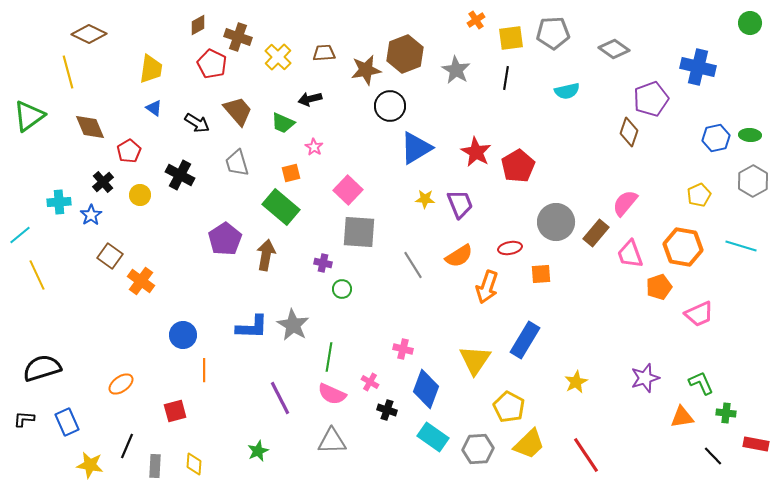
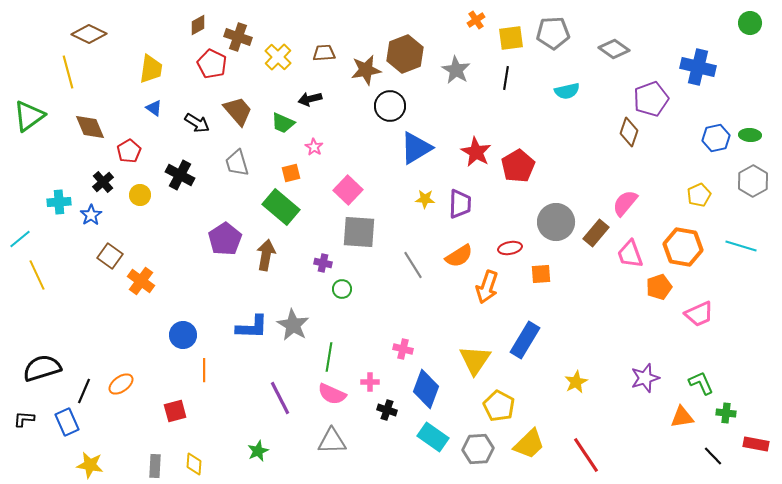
purple trapezoid at (460, 204): rotated 24 degrees clockwise
cyan line at (20, 235): moved 4 px down
pink cross at (370, 382): rotated 30 degrees counterclockwise
yellow pentagon at (509, 407): moved 10 px left, 1 px up
black line at (127, 446): moved 43 px left, 55 px up
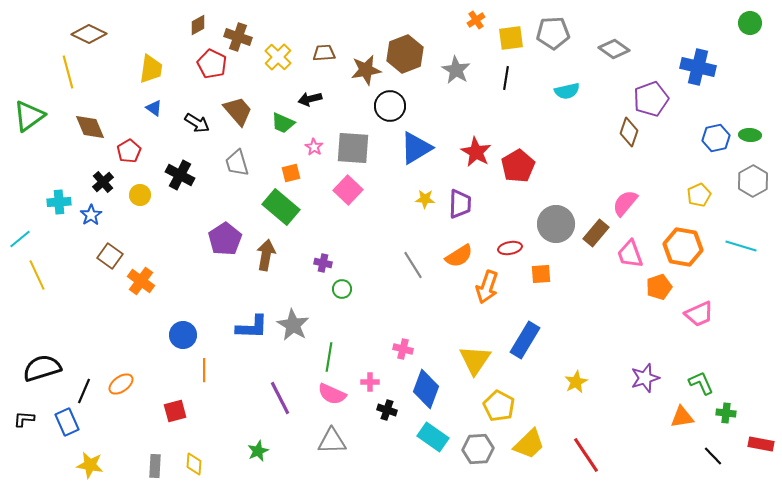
gray circle at (556, 222): moved 2 px down
gray square at (359, 232): moved 6 px left, 84 px up
red rectangle at (756, 444): moved 5 px right
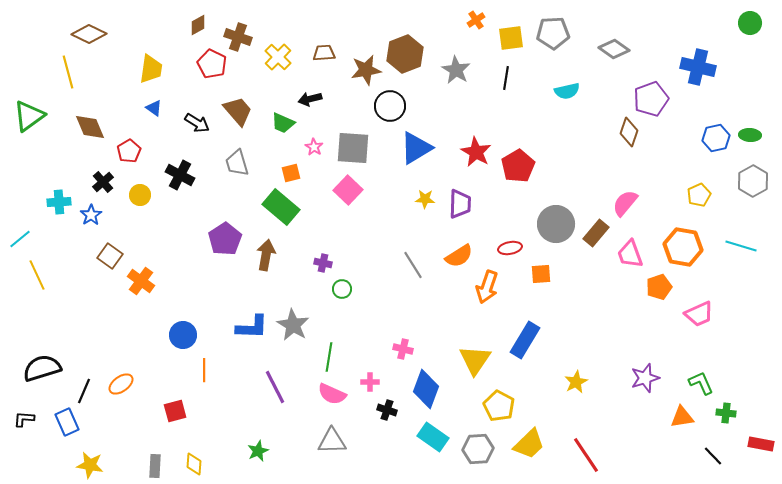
purple line at (280, 398): moved 5 px left, 11 px up
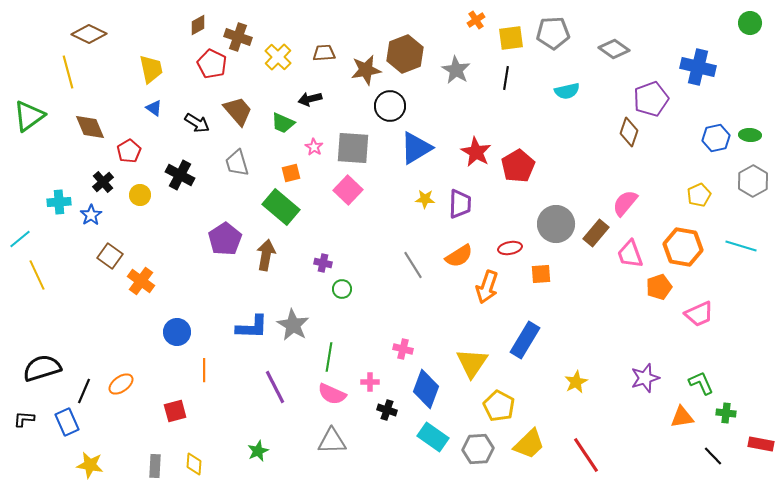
yellow trapezoid at (151, 69): rotated 20 degrees counterclockwise
blue circle at (183, 335): moved 6 px left, 3 px up
yellow triangle at (475, 360): moved 3 px left, 3 px down
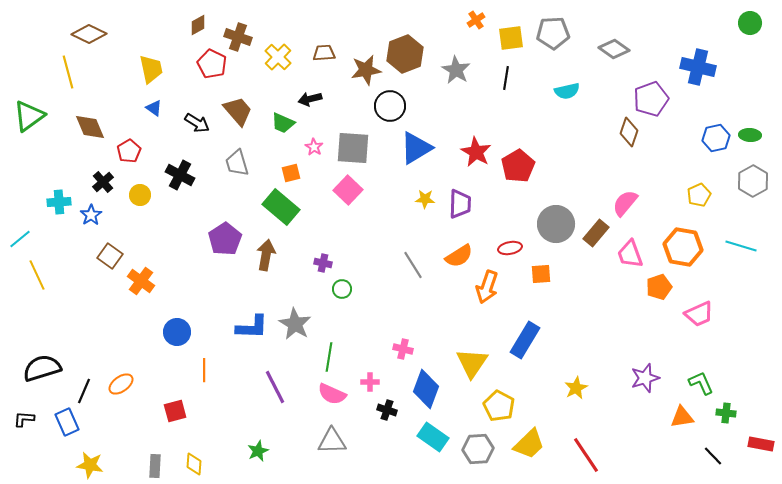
gray star at (293, 325): moved 2 px right, 1 px up
yellow star at (576, 382): moved 6 px down
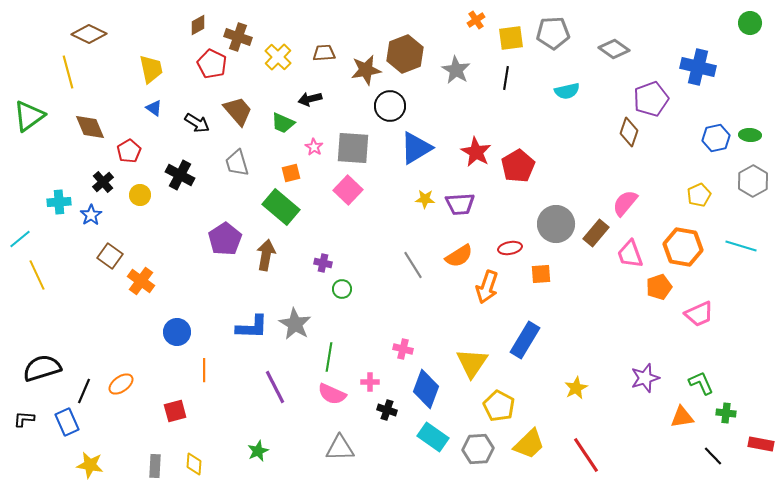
purple trapezoid at (460, 204): rotated 84 degrees clockwise
gray triangle at (332, 441): moved 8 px right, 7 px down
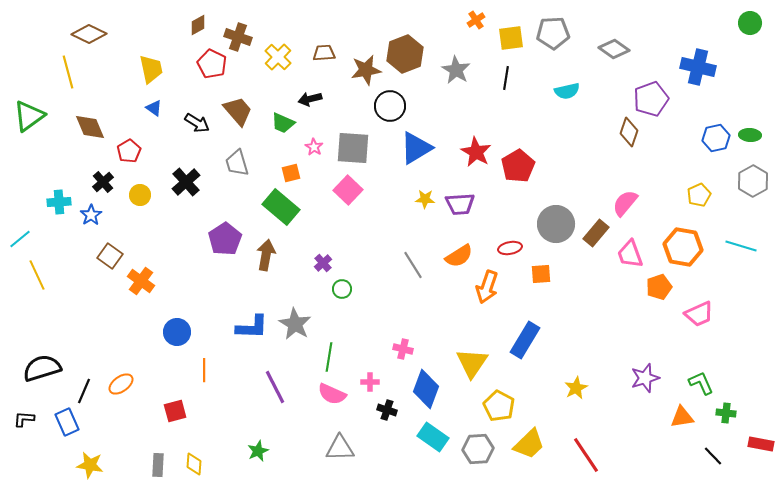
black cross at (180, 175): moved 6 px right, 7 px down; rotated 20 degrees clockwise
purple cross at (323, 263): rotated 36 degrees clockwise
gray rectangle at (155, 466): moved 3 px right, 1 px up
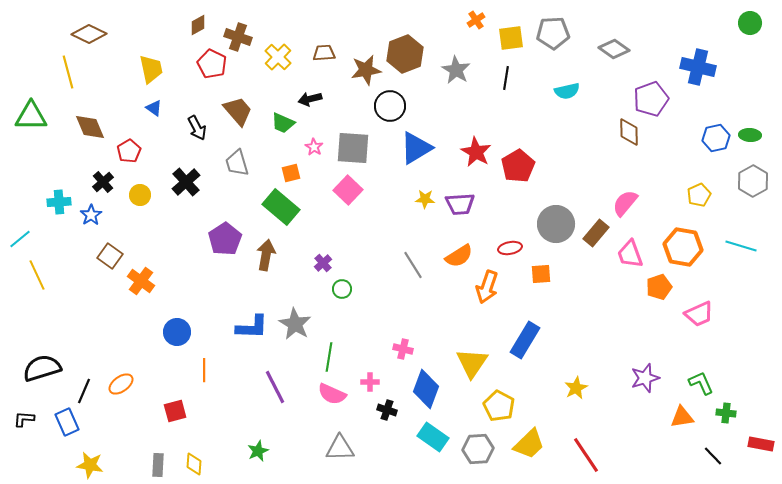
green triangle at (29, 116): moved 2 px right; rotated 36 degrees clockwise
black arrow at (197, 123): moved 5 px down; rotated 30 degrees clockwise
brown diamond at (629, 132): rotated 20 degrees counterclockwise
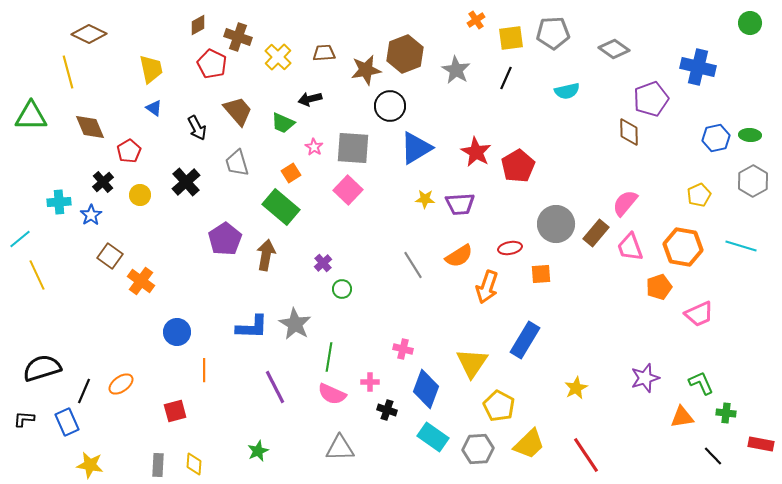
black line at (506, 78): rotated 15 degrees clockwise
orange square at (291, 173): rotated 18 degrees counterclockwise
pink trapezoid at (630, 254): moved 7 px up
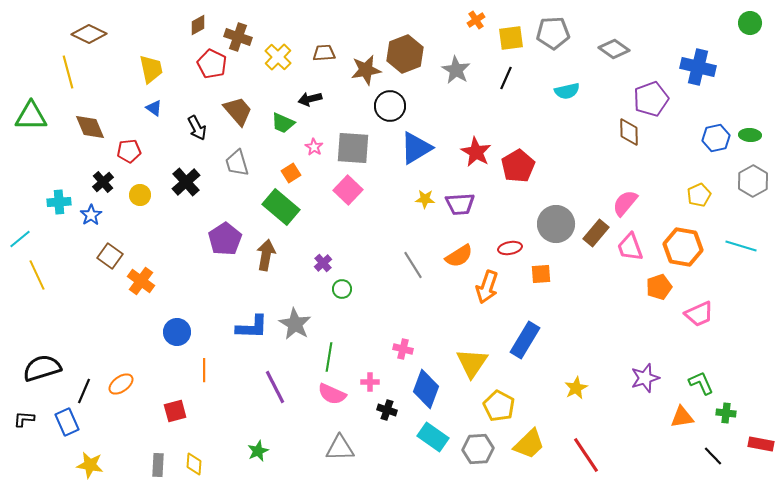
red pentagon at (129, 151): rotated 25 degrees clockwise
